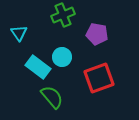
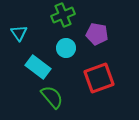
cyan circle: moved 4 px right, 9 px up
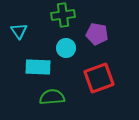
green cross: rotated 15 degrees clockwise
cyan triangle: moved 2 px up
cyan rectangle: rotated 35 degrees counterclockwise
green semicircle: rotated 55 degrees counterclockwise
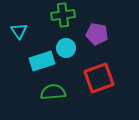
cyan rectangle: moved 4 px right, 6 px up; rotated 20 degrees counterclockwise
green semicircle: moved 1 px right, 5 px up
